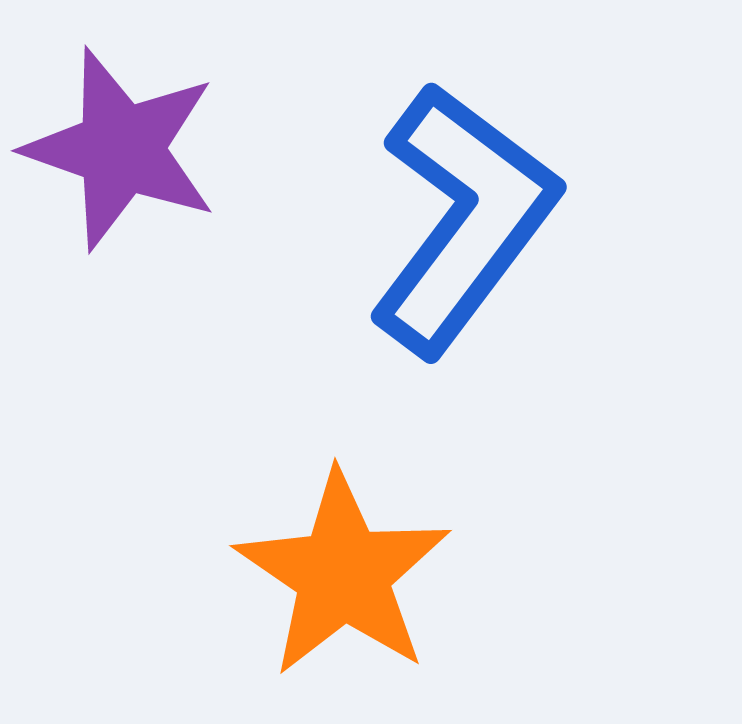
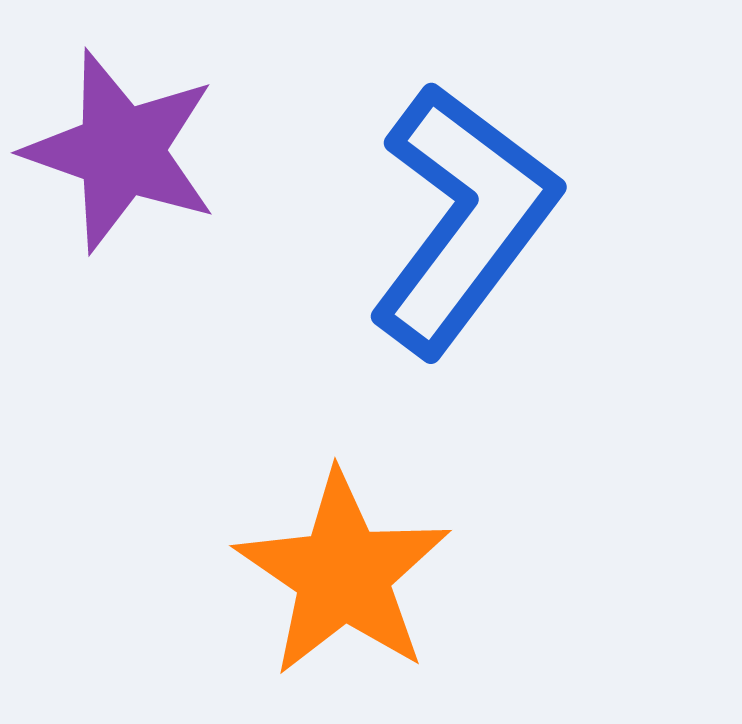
purple star: moved 2 px down
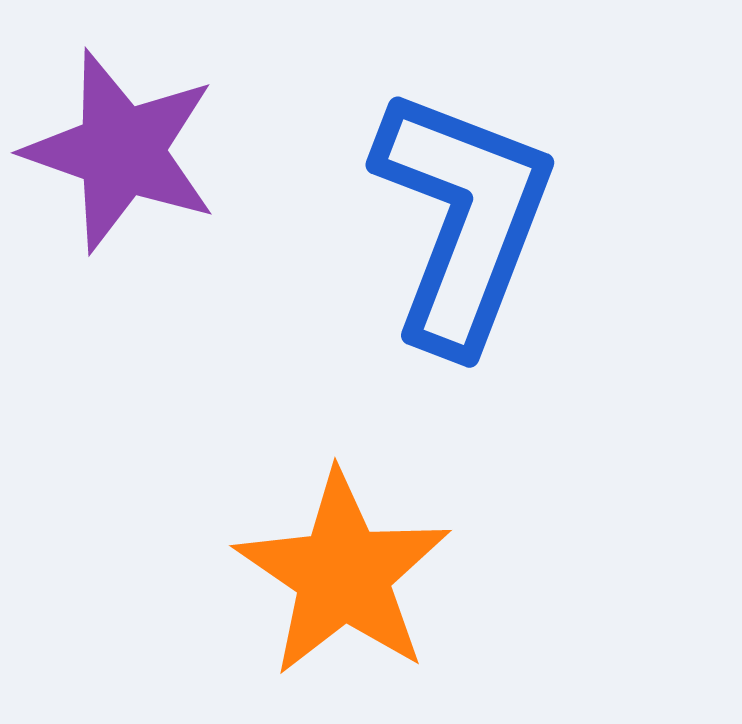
blue L-shape: rotated 16 degrees counterclockwise
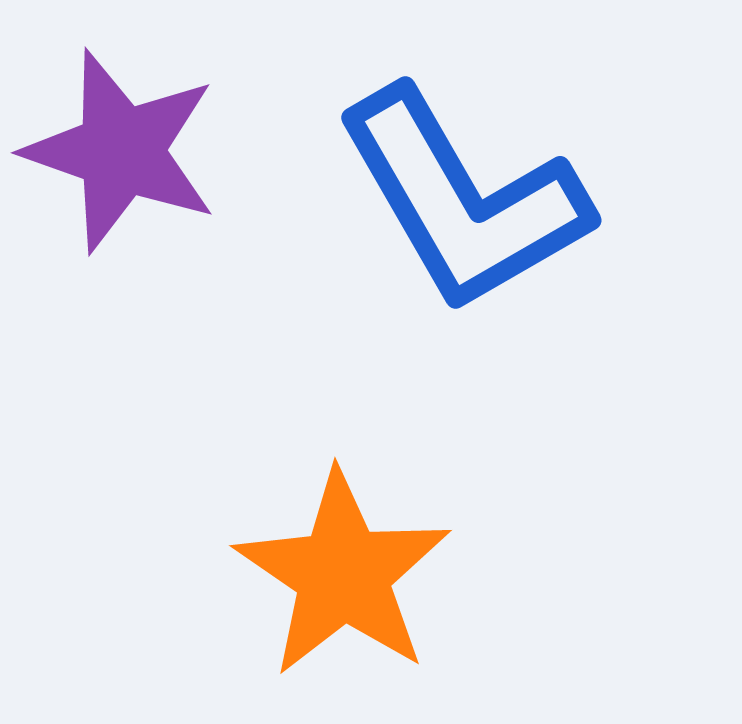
blue L-shape: moved 19 px up; rotated 129 degrees clockwise
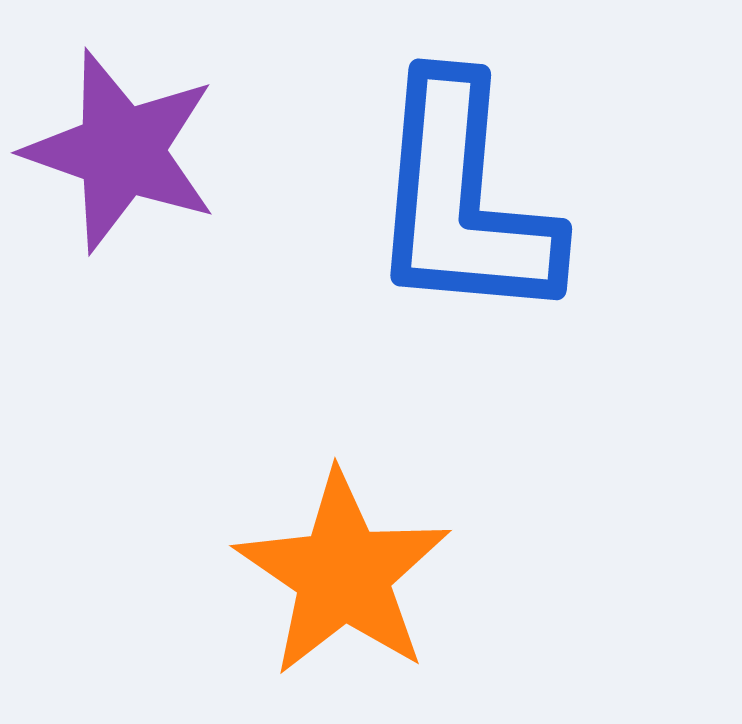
blue L-shape: rotated 35 degrees clockwise
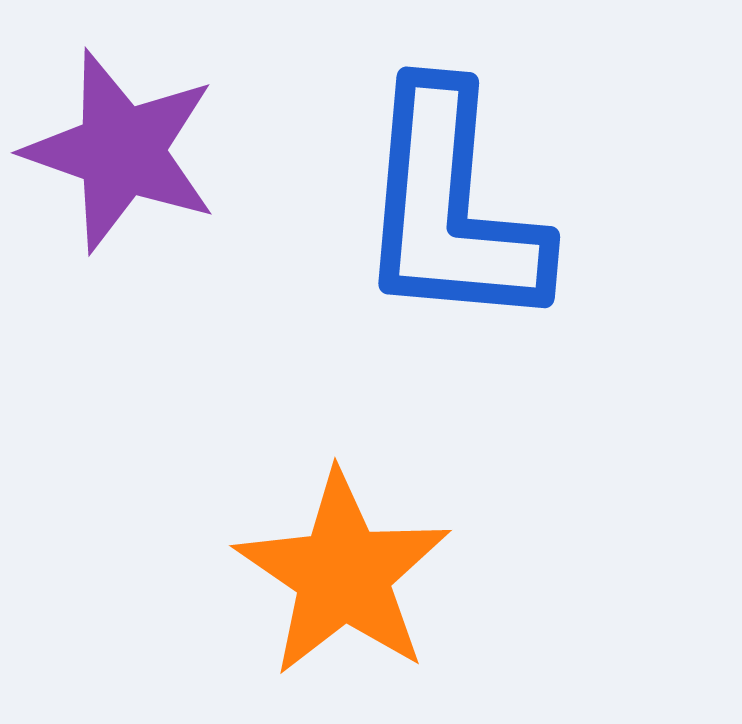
blue L-shape: moved 12 px left, 8 px down
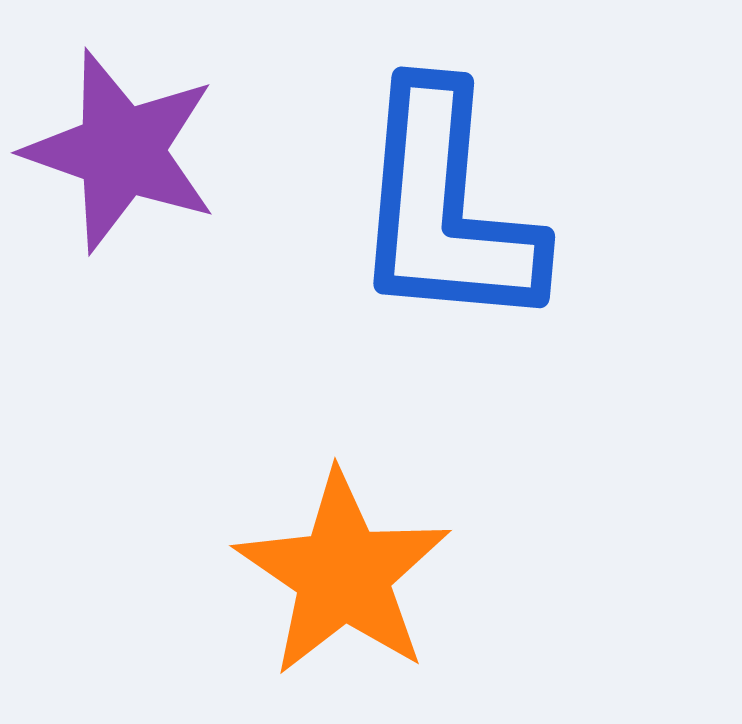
blue L-shape: moved 5 px left
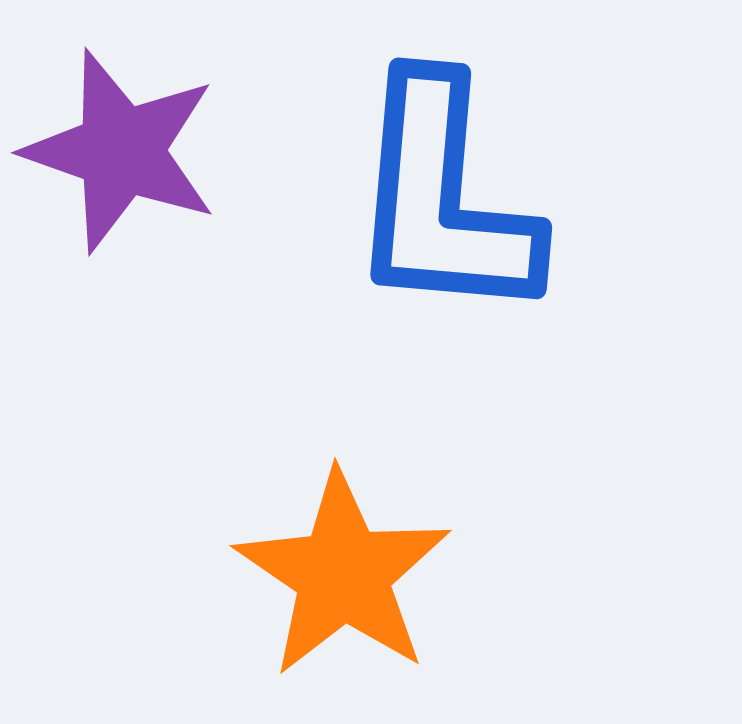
blue L-shape: moved 3 px left, 9 px up
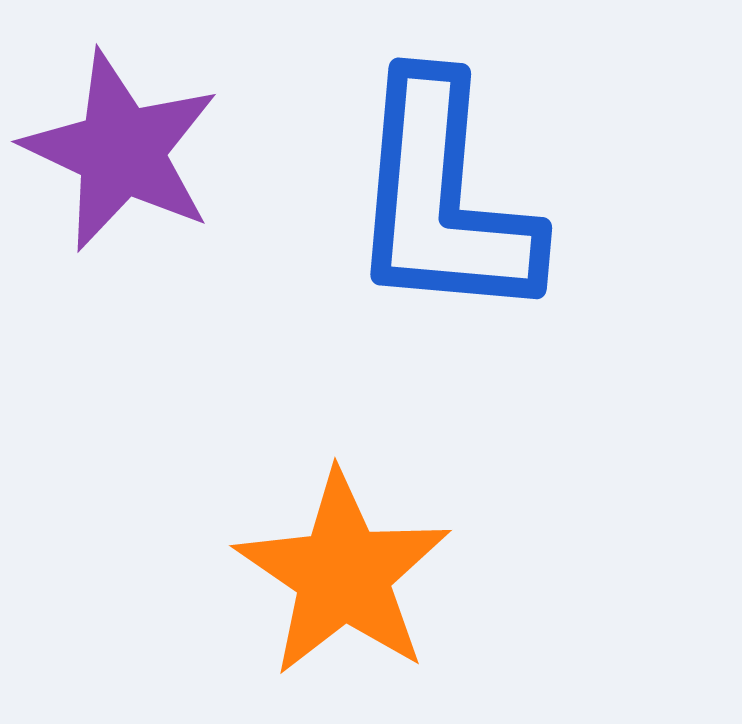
purple star: rotated 6 degrees clockwise
